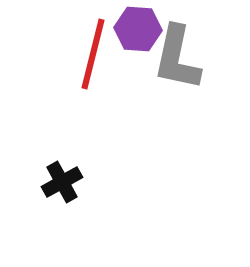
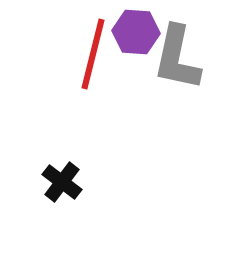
purple hexagon: moved 2 px left, 3 px down
black cross: rotated 24 degrees counterclockwise
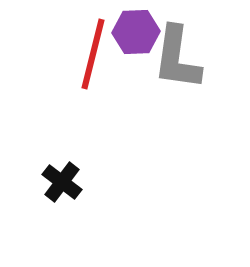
purple hexagon: rotated 6 degrees counterclockwise
gray L-shape: rotated 4 degrees counterclockwise
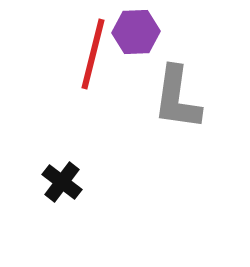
gray L-shape: moved 40 px down
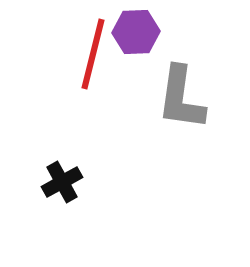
gray L-shape: moved 4 px right
black cross: rotated 24 degrees clockwise
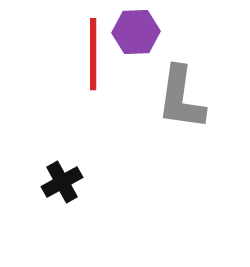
red line: rotated 14 degrees counterclockwise
